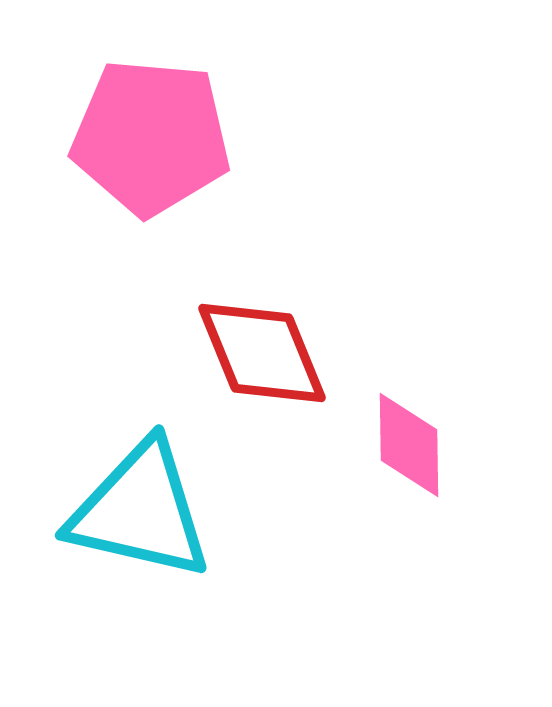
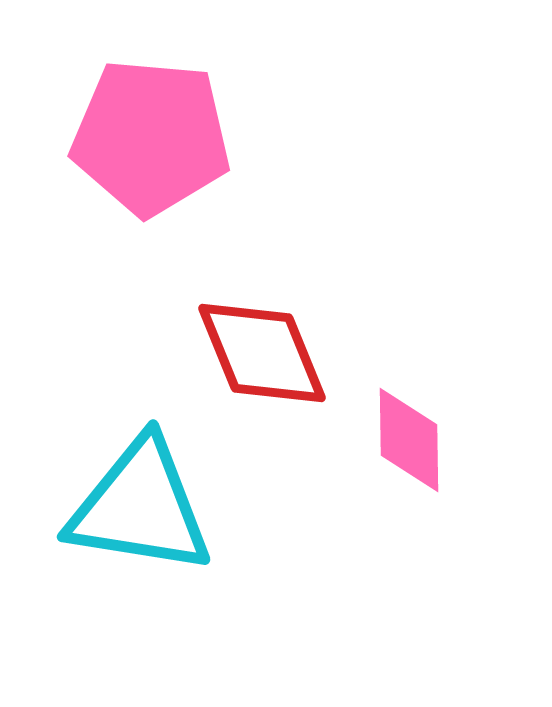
pink diamond: moved 5 px up
cyan triangle: moved 4 px up; rotated 4 degrees counterclockwise
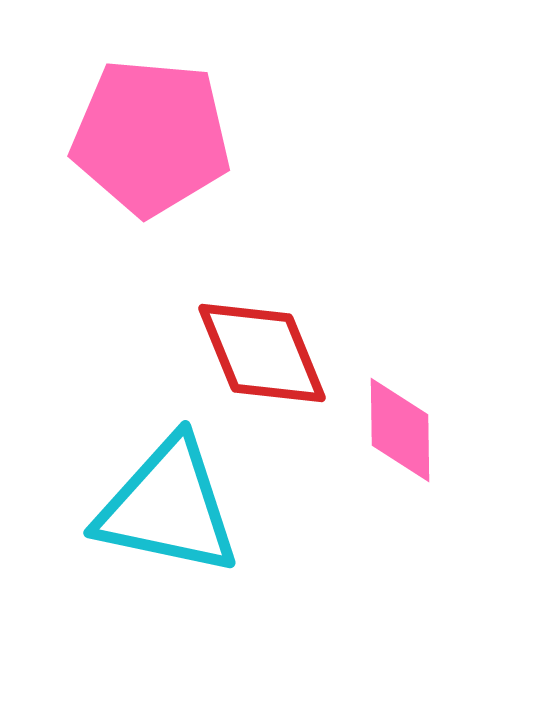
pink diamond: moved 9 px left, 10 px up
cyan triangle: moved 28 px right; rotated 3 degrees clockwise
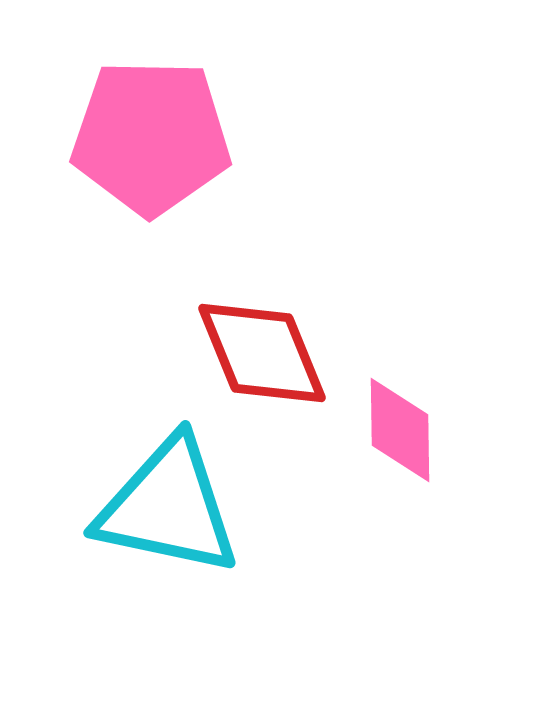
pink pentagon: rotated 4 degrees counterclockwise
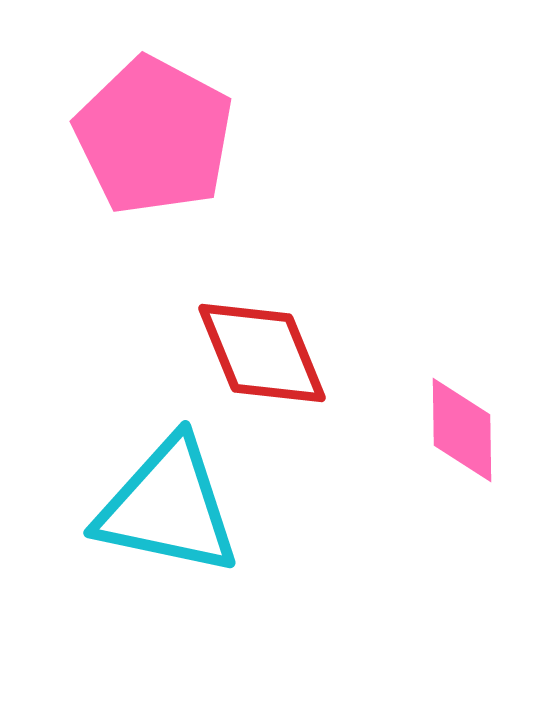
pink pentagon: moved 3 px right, 1 px up; rotated 27 degrees clockwise
pink diamond: moved 62 px right
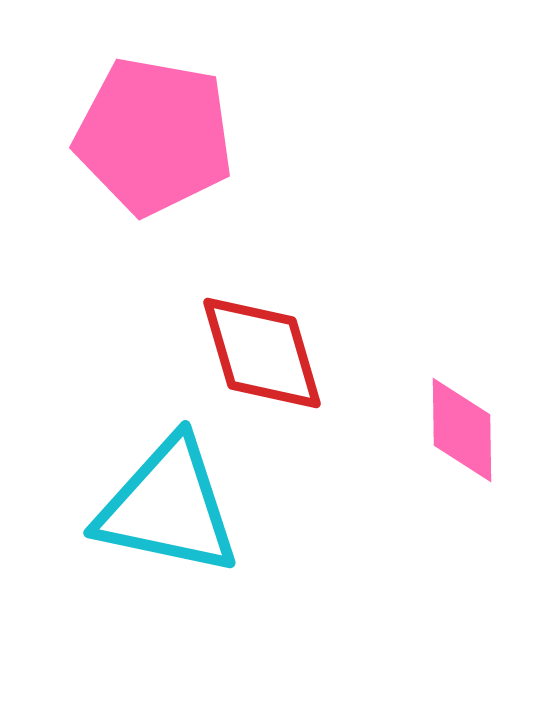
pink pentagon: rotated 18 degrees counterclockwise
red diamond: rotated 6 degrees clockwise
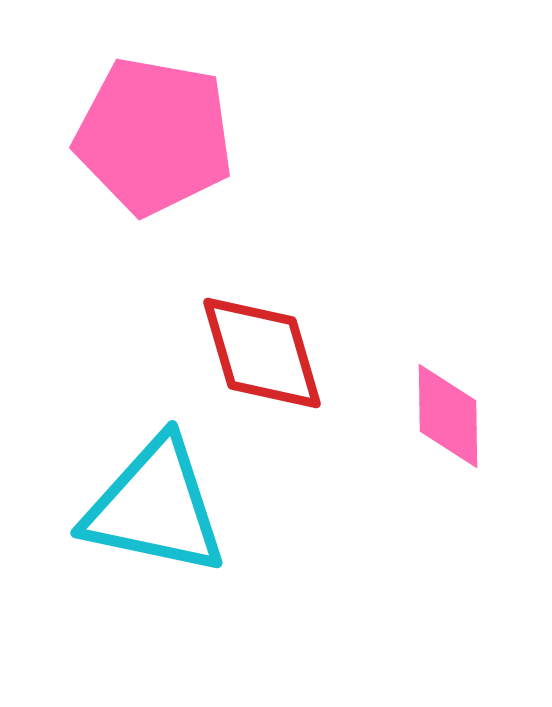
pink diamond: moved 14 px left, 14 px up
cyan triangle: moved 13 px left
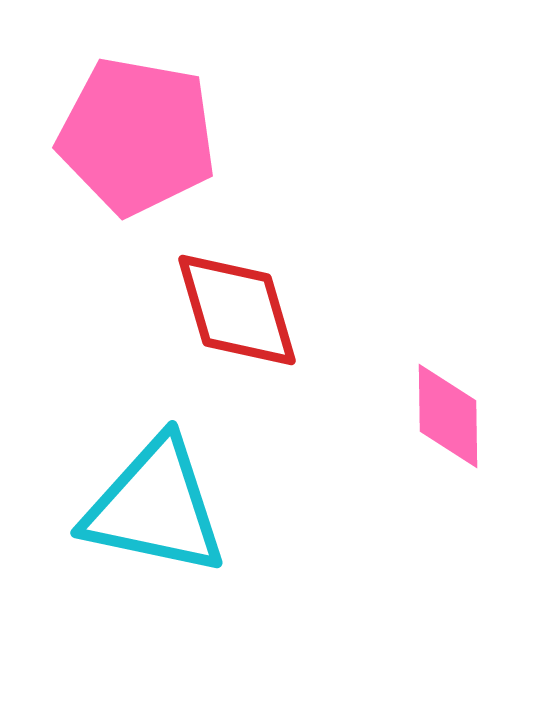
pink pentagon: moved 17 px left
red diamond: moved 25 px left, 43 px up
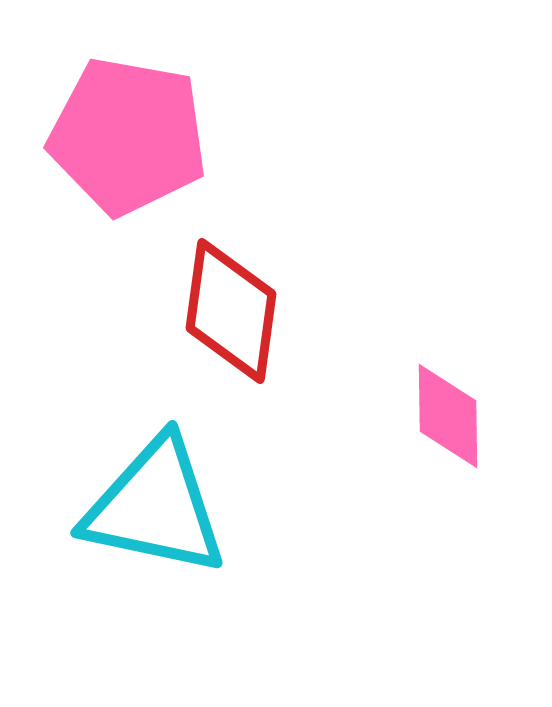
pink pentagon: moved 9 px left
red diamond: moved 6 px left, 1 px down; rotated 24 degrees clockwise
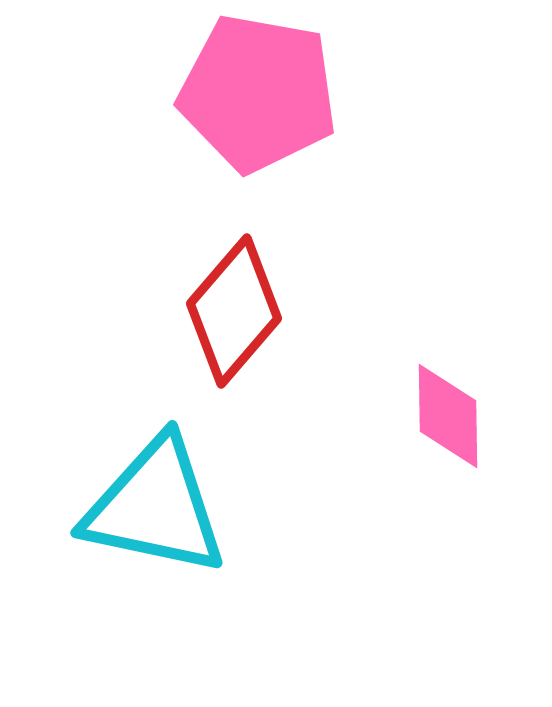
pink pentagon: moved 130 px right, 43 px up
red diamond: moved 3 px right; rotated 33 degrees clockwise
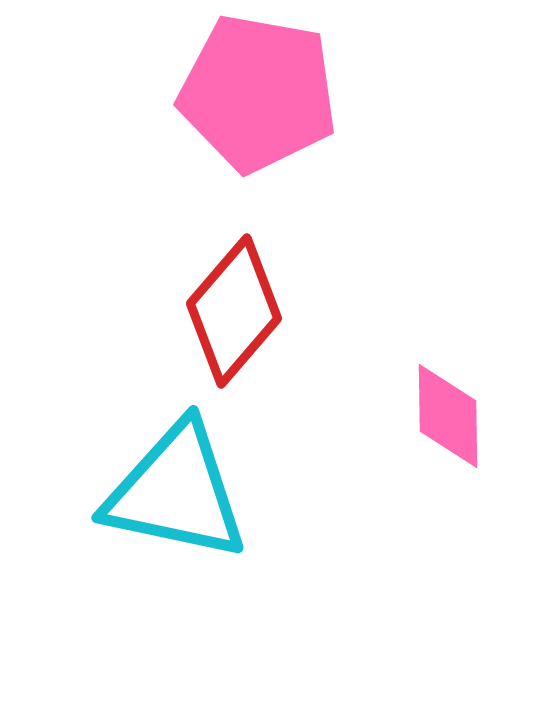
cyan triangle: moved 21 px right, 15 px up
